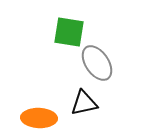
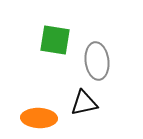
green square: moved 14 px left, 8 px down
gray ellipse: moved 2 px up; rotated 27 degrees clockwise
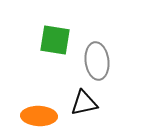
orange ellipse: moved 2 px up
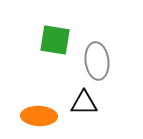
black triangle: rotated 12 degrees clockwise
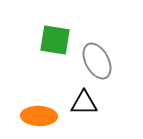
gray ellipse: rotated 21 degrees counterclockwise
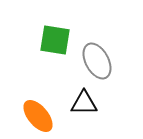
orange ellipse: moved 1 px left; rotated 48 degrees clockwise
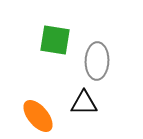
gray ellipse: rotated 30 degrees clockwise
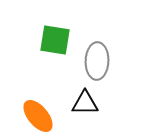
black triangle: moved 1 px right
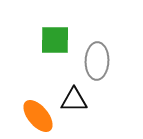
green square: rotated 8 degrees counterclockwise
black triangle: moved 11 px left, 3 px up
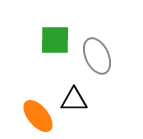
gray ellipse: moved 5 px up; rotated 27 degrees counterclockwise
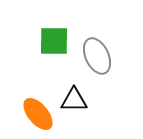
green square: moved 1 px left, 1 px down
orange ellipse: moved 2 px up
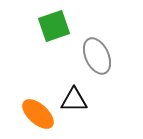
green square: moved 15 px up; rotated 20 degrees counterclockwise
orange ellipse: rotated 8 degrees counterclockwise
